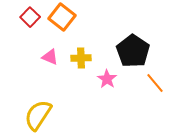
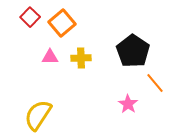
orange square: moved 6 px down; rotated 12 degrees clockwise
pink triangle: rotated 24 degrees counterclockwise
pink star: moved 21 px right, 25 px down
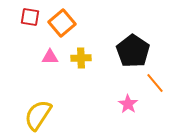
red square: rotated 36 degrees counterclockwise
